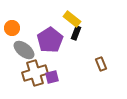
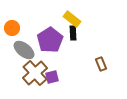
black rectangle: moved 3 px left; rotated 24 degrees counterclockwise
brown cross: rotated 25 degrees counterclockwise
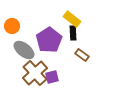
orange circle: moved 2 px up
purple pentagon: moved 1 px left
brown rectangle: moved 19 px left, 9 px up; rotated 32 degrees counterclockwise
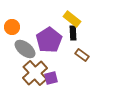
orange circle: moved 1 px down
gray ellipse: moved 1 px right, 1 px up
purple square: moved 1 px left, 1 px down
